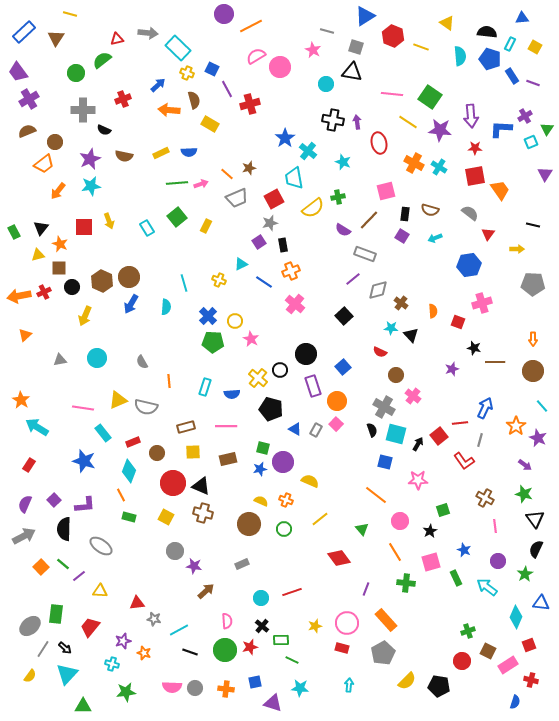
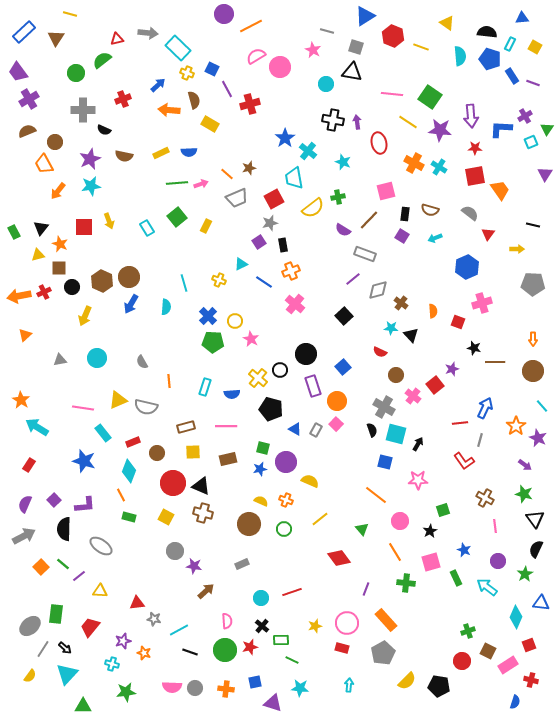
orange trapezoid at (44, 164): rotated 100 degrees clockwise
blue hexagon at (469, 265): moved 2 px left, 2 px down; rotated 15 degrees counterclockwise
red square at (439, 436): moved 4 px left, 51 px up
purple circle at (283, 462): moved 3 px right
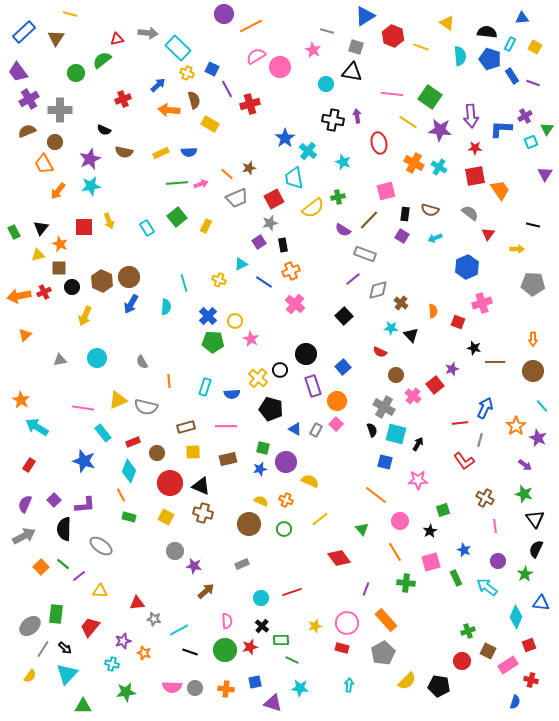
gray cross at (83, 110): moved 23 px left
purple arrow at (357, 122): moved 6 px up
brown semicircle at (124, 156): moved 4 px up
red circle at (173, 483): moved 3 px left
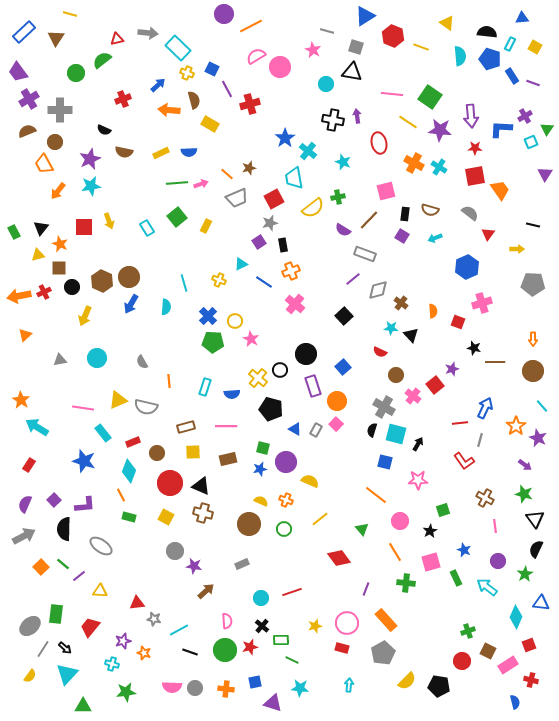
black semicircle at (372, 430): rotated 144 degrees counterclockwise
blue semicircle at (515, 702): rotated 32 degrees counterclockwise
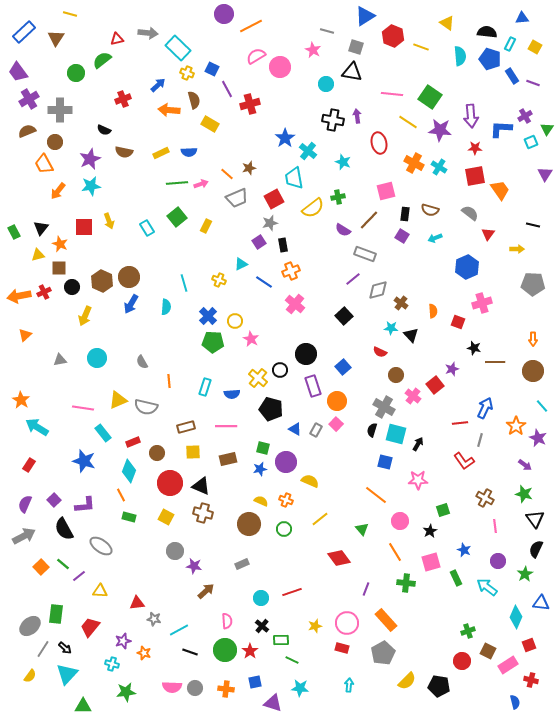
black semicircle at (64, 529): rotated 30 degrees counterclockwise
red star at (250, 647): moved 4 px down; rotated 21 degrees counterclockwise
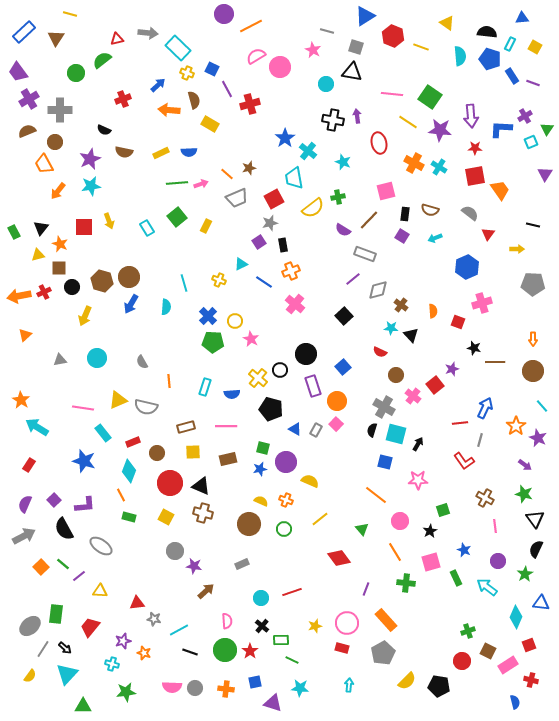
brown hexagon at (102, 281): rotated 10 degrees counterclockwise
brown cross at (401, 303): moved 2 px down
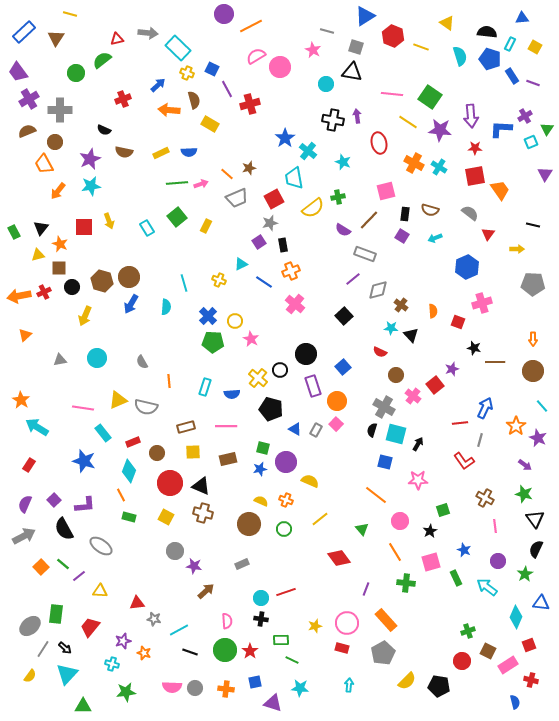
cyan semicircle at (460, 56): rotated 12 degrees counterclockwise
red line at (292, 592): moved 6 px left
black cross at (262, 626): moved 1 px left, 7 px up; rotated 32 degrees counterclockwise
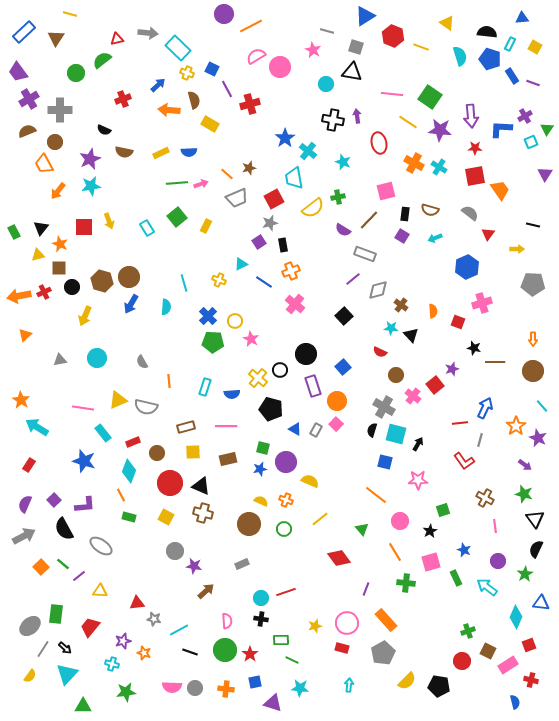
red star at (250, 651): moved 3 px down
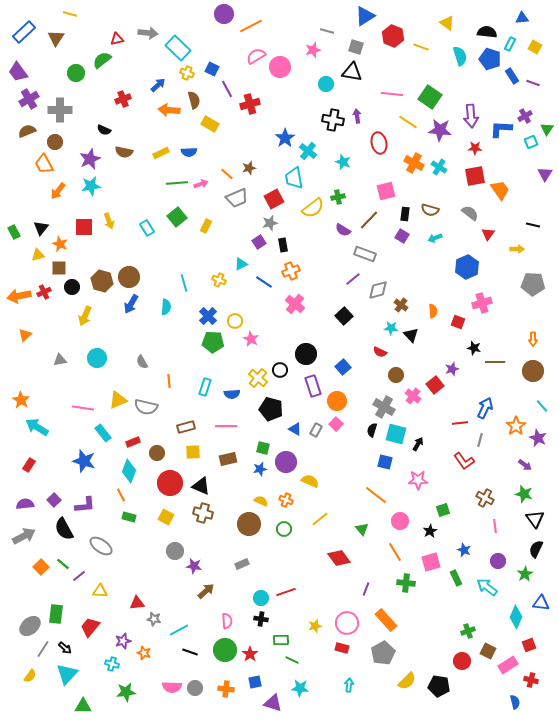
pink star at (313, 50): rotated 28 degrees clockwise
purple semicircle at (25, 504): rotated 60 degrees clockwise
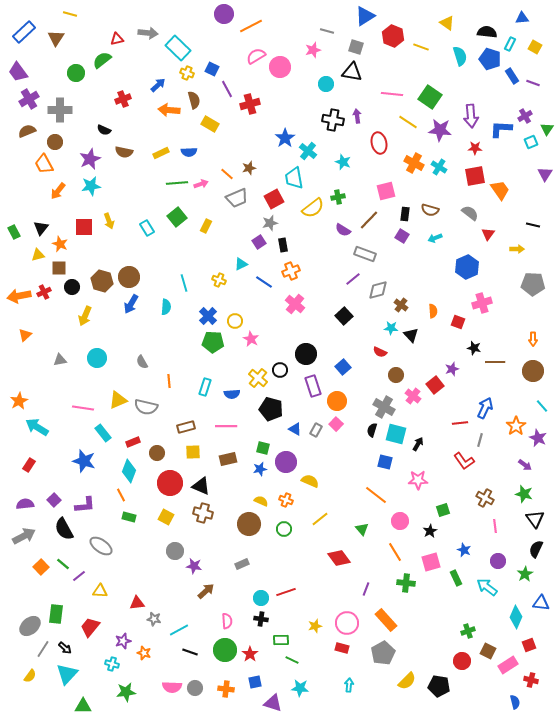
orange star at (21, 400): moved 2 px left, 1 px down; rotated 12 degrees clockwise
